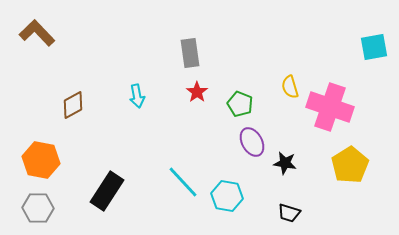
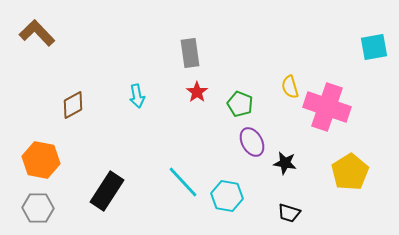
pink cross: moved 3 px left
yellow pentagon: moved 7 px down
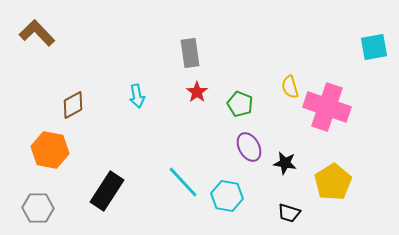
purple ellipse: moved 3 px left, 5 px down
orange hexagon: moved 9 px right, 10 px up
yellow pentagon: moved 17 px left, 10 px down
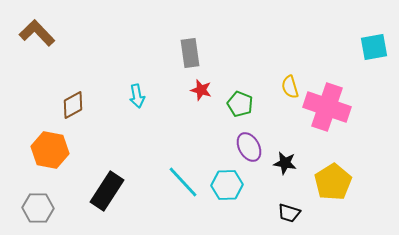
red star: moved 4 px right, 2 px up; rotated 20 degrees counterclockwise
cyan hexagon: moved 11 px up; rotated 12 degrees counterclockwise
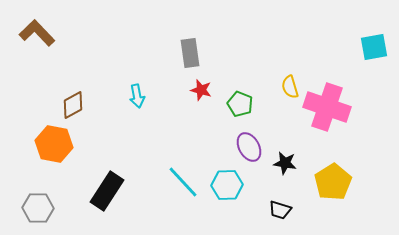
orange hexagon: moved 4 px right, 6 px up
black trapezoid: moved 9 px left, 3 px up
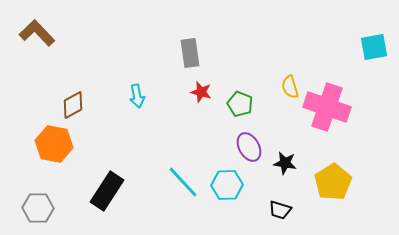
red star: moved 2 px down
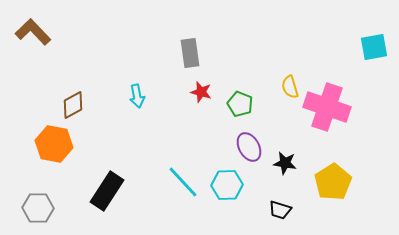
brown L-shape: moved 4 px left, 1 px up
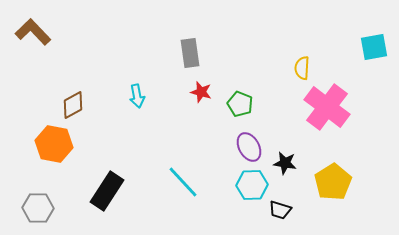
yellow semicircle: moved 12 px right, 19 px up; rotated 20 degrees clockwise
pink cross: rotated 18 degrees clockwise
cyan hexagon: moved 25 px right
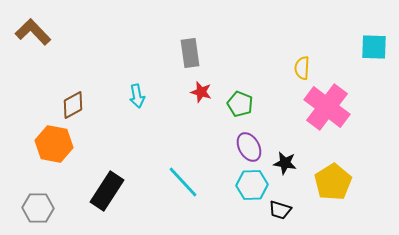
cyan square: rotated 12 degrees clockwise
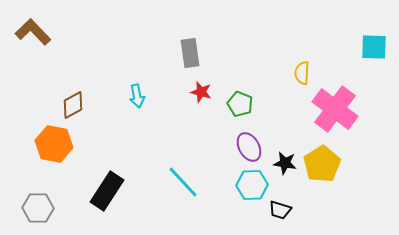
yellow semicircle: moved 5 px down
pink cross: moved 8 px right, 2 px down
yellow pentagon: moved 11 px left, 18 px up
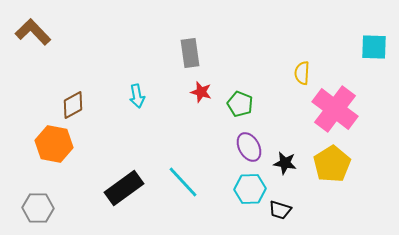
yellow pentagon: moved 10 px right
cyan hexagon: moved 2 px left, 4 px down
black rectangle: moved 17 px right, 3 px up; rotated 21 degrees clockwise
